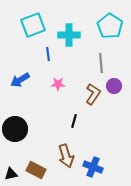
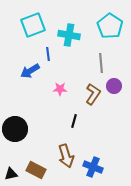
cyan cross: rotated 10 degrees clockwise
blue arrow: moved 10 px right, 9 px up
pink star: moved 2 px right, 5 px down
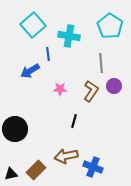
cyan square: rotated 20 degrees counterclockwise
cyan cross: moved 1 px down
brown L-shape: moved 2 px left, 3 px up
brown arrow: rotated 95 degrees clockwise
brown rectangle: rotated 72 degrees counterclockwise
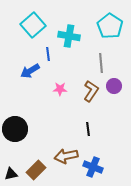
black line: moved 14 px right, 8 px down; rotated 24 degrees counterclockwise
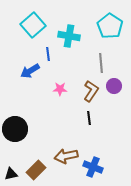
black line: moved 1 px right, 11 px up
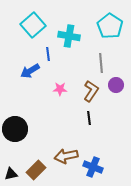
purple circle: moved 2 px right, 1 px up
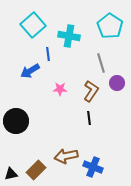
gray line: rotated 12 degrees counterclockwise
purple circle: moved 1 px right, 2 px up
black circle: moved 1 px right, 8 px up
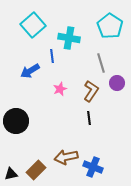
cyan cross: moved 2 px down
blue line: moved 4 px right, 2 px down
pink star: rotated 24 degrees counterclockwise
brown arrow: moved 1 px down
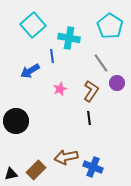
gray line: rotated 18 degrees counterclockwise
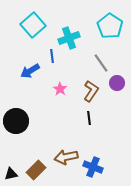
cyan cross: rotated 30 degrees counterclockwise
pink star: rotated 16 degrees counterclockwise
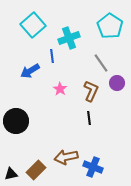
brown L-shape: rotated 10 degrees counterclockwise
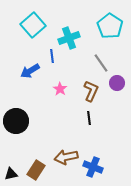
brown rectangle: rotated 12 degrees counterclockwise
